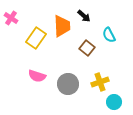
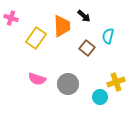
pink cross: rotated 16 degrees counterclockwise
cyan semicircle: moved 1 px left, 1 px down; rotated 42 degrees clockwise
pink semicircle: moved 3 px down
yellow cross: moved 16 px right
cyan circle: moved 14 px left, 5 px up
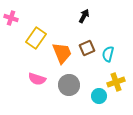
black arrow: rotated 104 degrees counterclockwise
orange trapezoid: moved 27 px down; rotated 20 degrees counterclockwise
cyan semicircle: moved 18 px down
brown square: rotated 28 degrees clockwise
gray circle: moved 1 px right, 1 px down
cyan circle: moved 1 px left, 1 px up
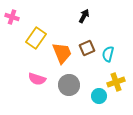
pink cross: moved 1 px right, 1 px up
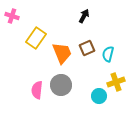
pink cross: moved 1 px up
pink semicircle: moved 11 px down; rotated 78 degrees clockwise
gray circle: moved 8 px left
